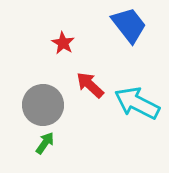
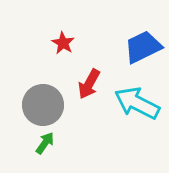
blue trapezoid: moved 14 px right, 22 px down; rotated 78 degrees counterclockwise
red arrow: moved 1 px left, 1 px up; rotated 104 degrees counterclockwise
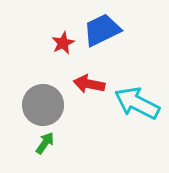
red star: rotated 15 degrees clockwise
blue trapezoid: moved 41 px left, 17 px up
red arrow: rotated 72 degrees clockwise
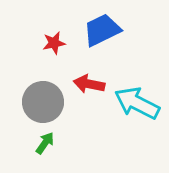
red star: moved 9 px left; rotated 15 degrees clockwise
gray circle: moved 3 px up
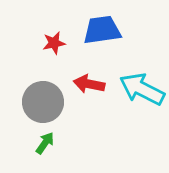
blue trapezoid: rotated 18 degrees clockwise
cyan arrow: moved 5 px right, 14 px up
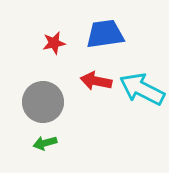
blue trapezoid: moved 3 px right, 4 px down
red arrow: moved 7 px right, 3 px up
green arrow: rotated 140 degrees counterclockwise
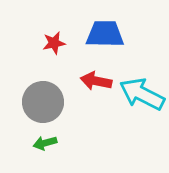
blue trapezoid: rotated 9 degrees clockwise
cyan arrow: moved 5 px down
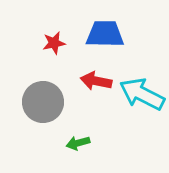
green arrow: moved 33 px right
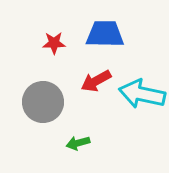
red star: rotated 10 degrees clockwise
red arrow: rotated 40 degrees counterclockwise
cyan arrow: rotated 15 degrees counterclockwise
